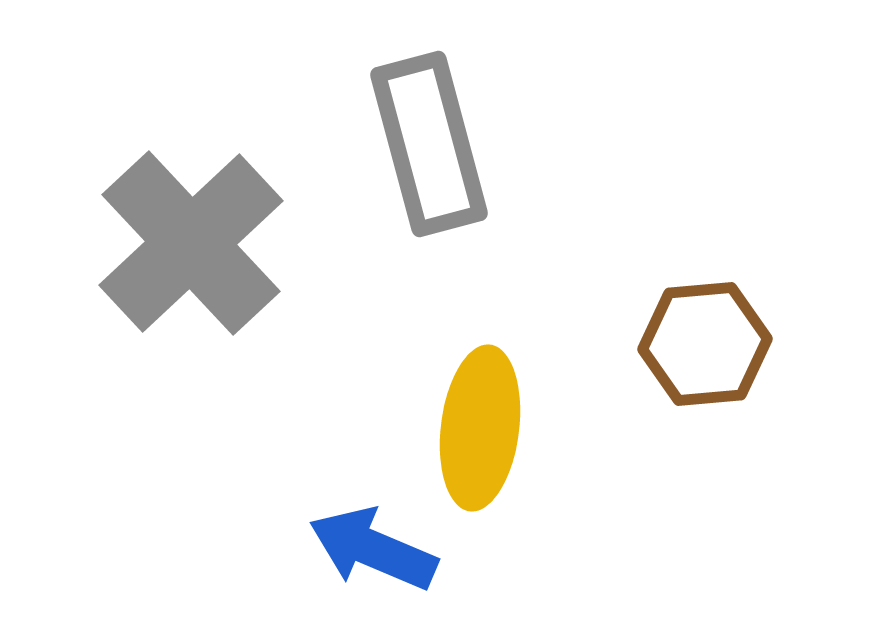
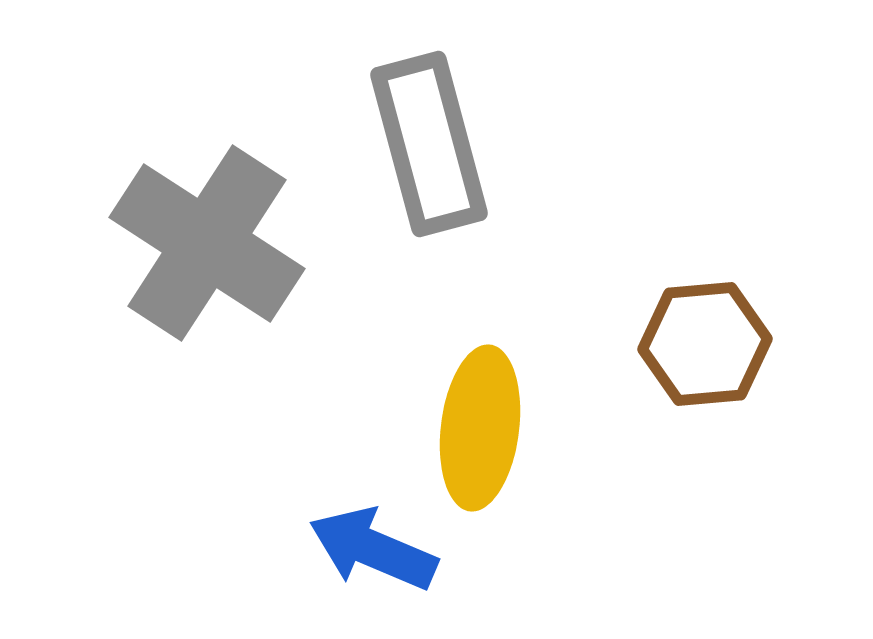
gray cross: moved 16 px right; rotated 14 degrees counterclockwise
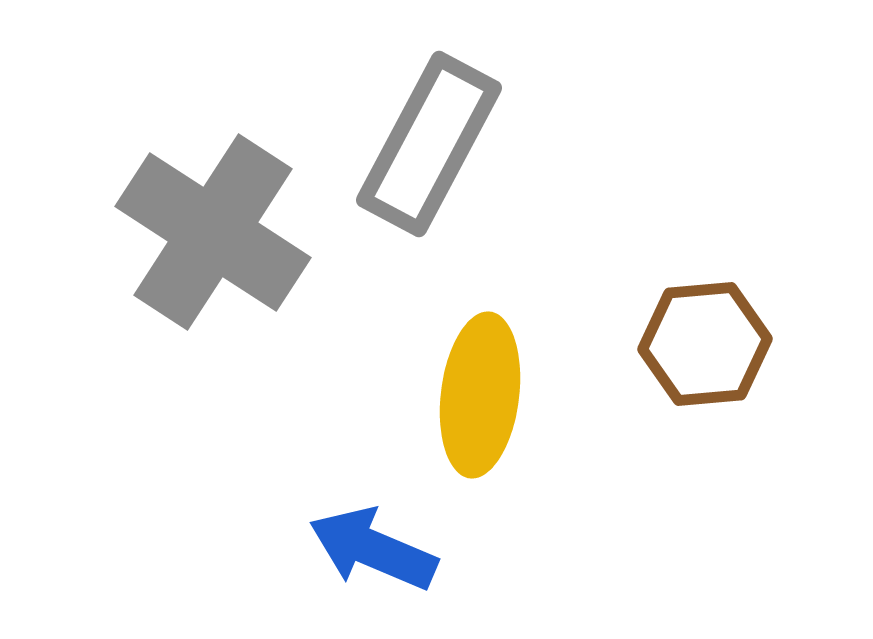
gray rectangle: rotated 43 degrees clockwise
gray cross: moved 6 px right, 11 px up
yellow ellipse: moved 33 px up
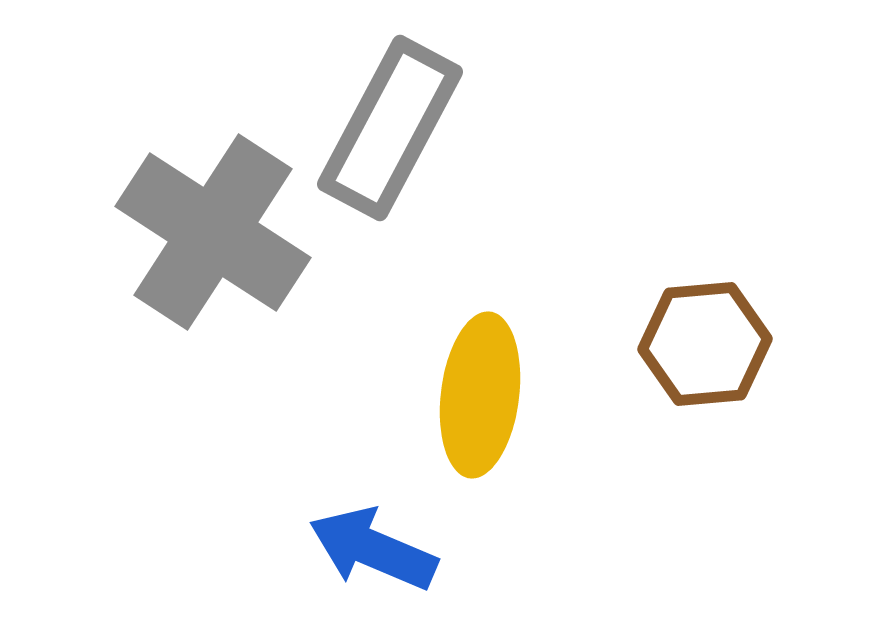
gray rectangle: moved 39 px left, 16 px up
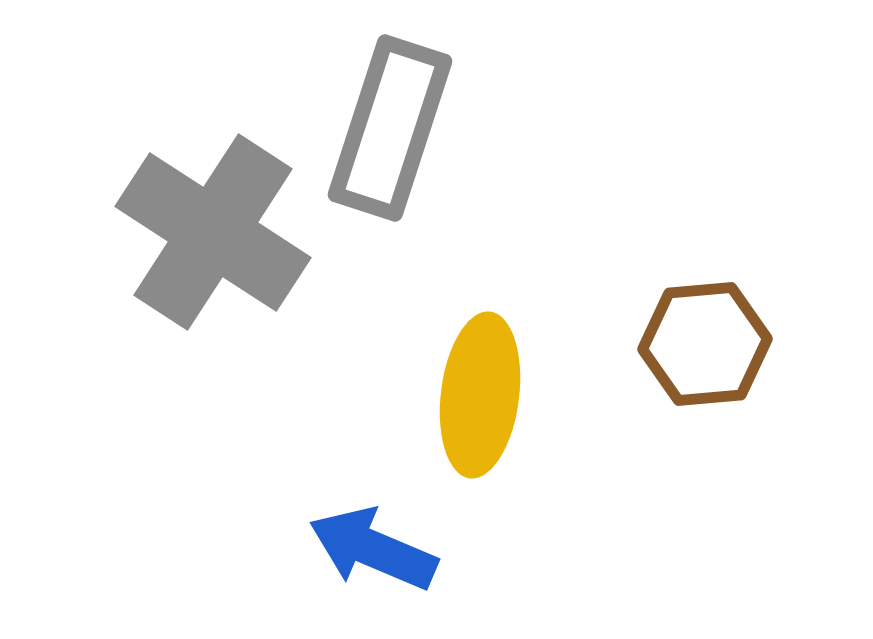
gray rectangle: rotated 10 degrees counterclockwise
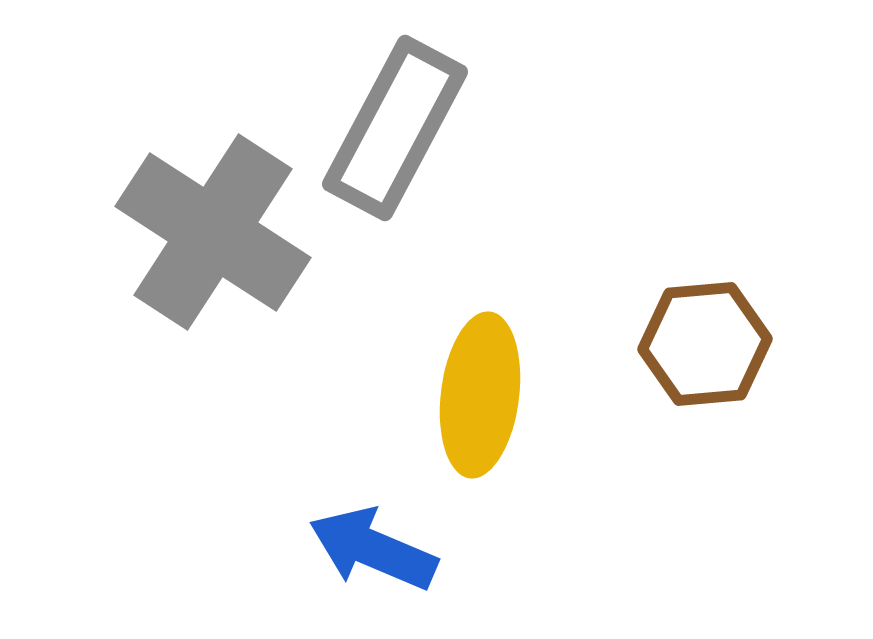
gray rectangle: moved 5 px right; rotated 10 degrees clockwise
